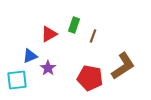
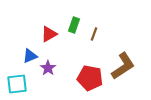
brown line: moved 1 px right, 2 px up
cyan square: moved 4 px down
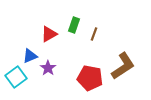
cyan square: moved 1 px left, 7 px up; rotated 30 degrees counterclockwise
